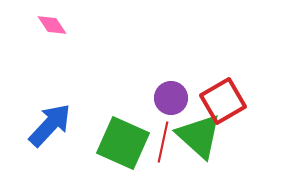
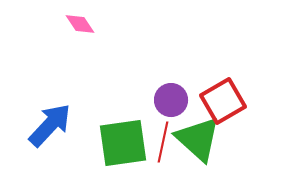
pink diamond: moved 28 px right, 1 px up
purple circle: moved 2 px down
green triangle: moved 1 px left, 3 px down
green square: rotated 32 degrees counterclockwise
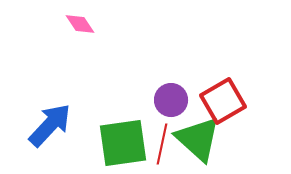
red line: moved 1 px left, 2 px down
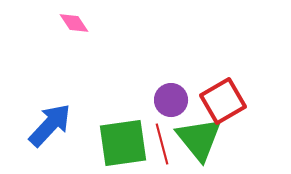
pink diamond: moved 6 px left, 1 px up
green triangle: moved 1 px right; rotated 9 degrees clockwise
red line: rotated 27 degrees counterclockwise
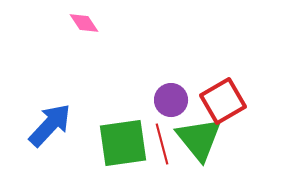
pink diamond: moved 10 px right
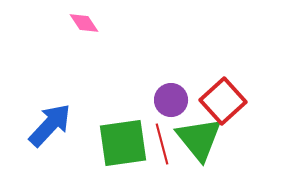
red square: rotated 12 degrees counterclockwise
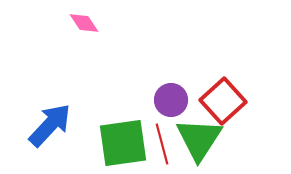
green triangle: rotated 12 degrees clockwise
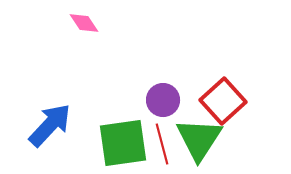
purple circle: moved 8 px left
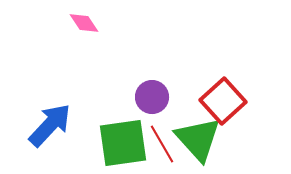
purple circle: moved 11 px left, 3 px up
green triangle: moved 1 px left; rotated 15 degrees counterclockwise
red line: rotated 15 degrees counterclockwise
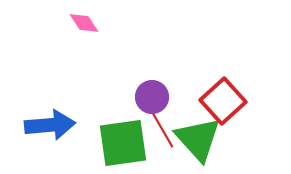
blue arrow: rotated 42 degrees clockwise
red line: moved 15 px up
